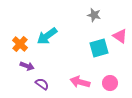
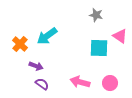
gray star: moved 2 px right
cyan square: rotated 18 degrees clockwise
purple arrow: moved 9 px right
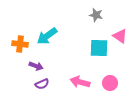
orange cross: rotated 35 degrees counterclockwise
purple semicircle: rotated 120 degrees clockwise
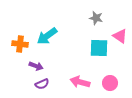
gray star: moved 3 px down
